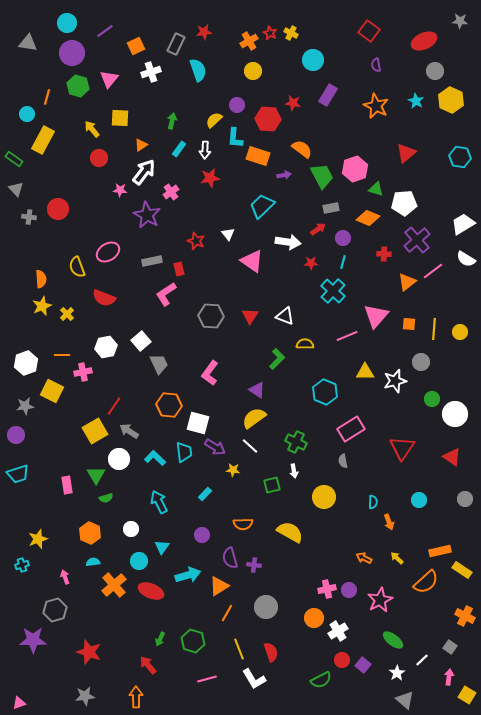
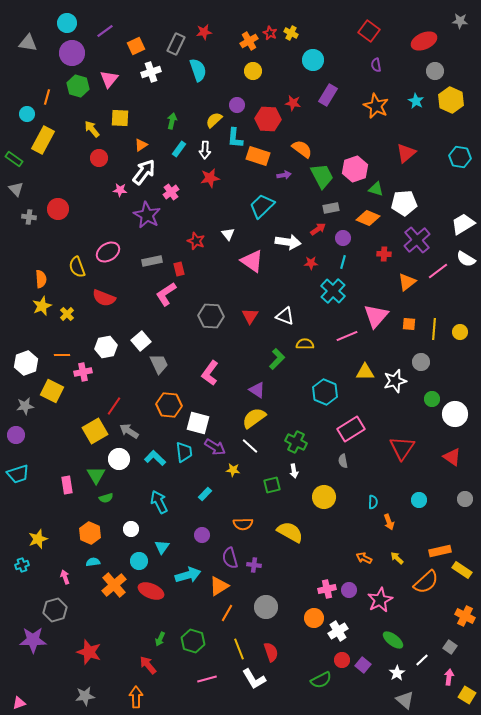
pink line at (433, 271): moved 5 px right
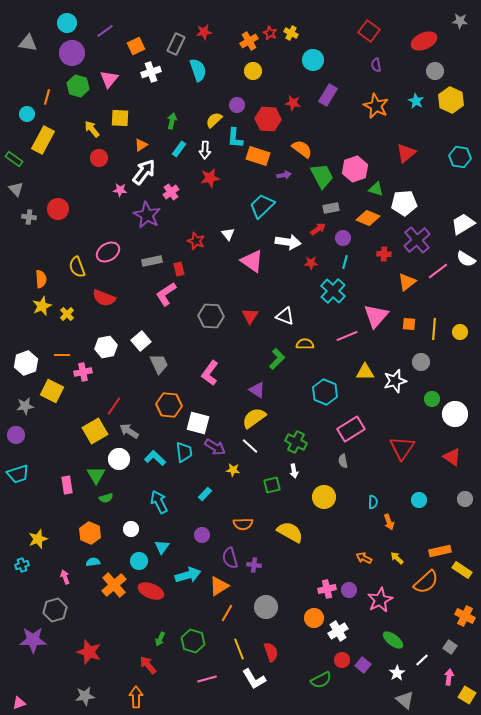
cyan line at (343, 262): moved 2 px right
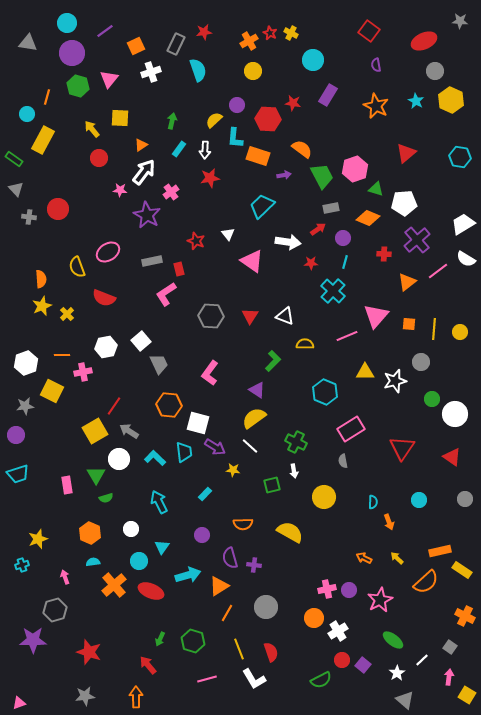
green L-shape at (277, 359): moved 4 px left, 2 px down
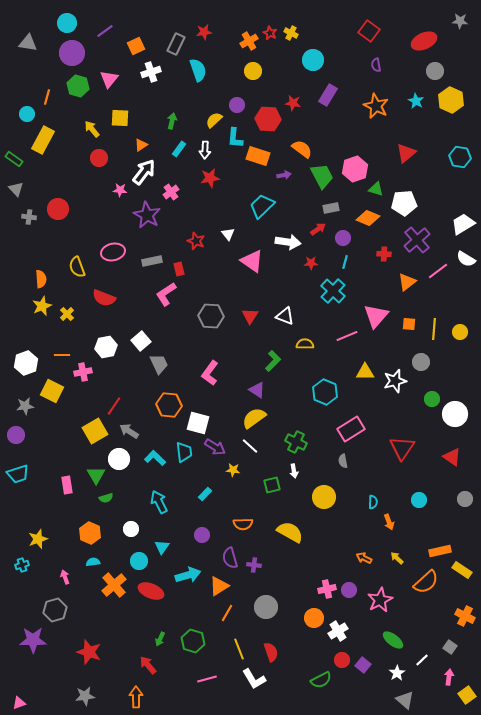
pink ellipse at (108, 252): moved 5 px right; rotated 20 degrees clockwise
yellow square at (467, 695): rotated 24 degrees clockwise
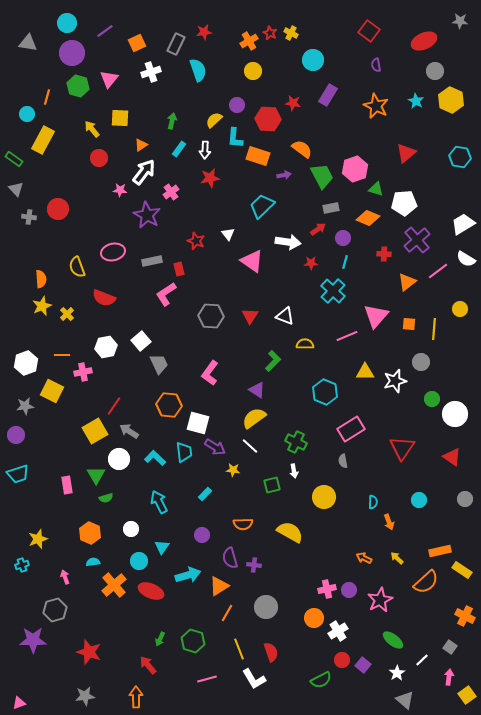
orange square at (136, 46): moved 1 px right, 3 px up
yellow circle at (460, 332): moved 23 px up
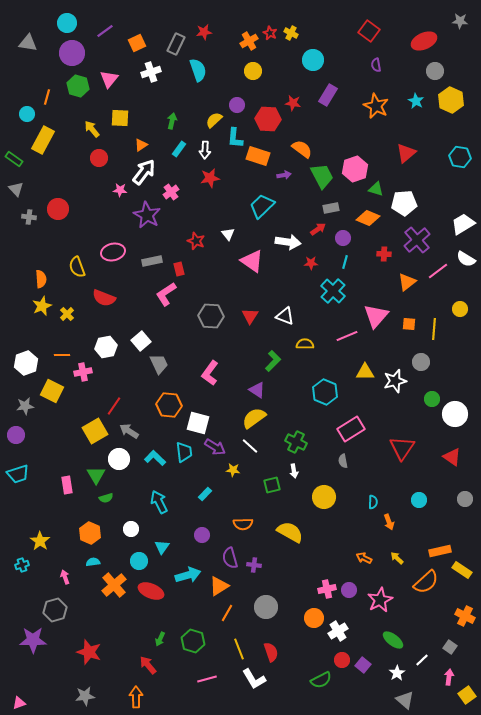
yellow star at (38, 539): moved 2 px right, 2 px down; rotated 18 degrees counterclockwise
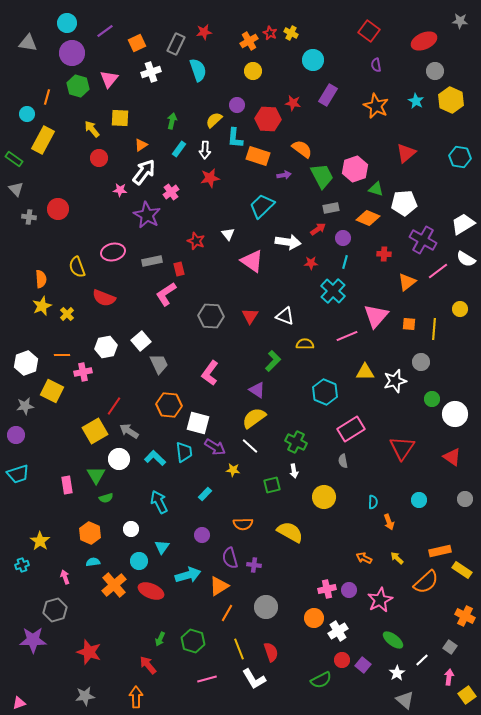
purple cross at (417, 240): moved 6 px right; rotated 20 degrees counterclockwise
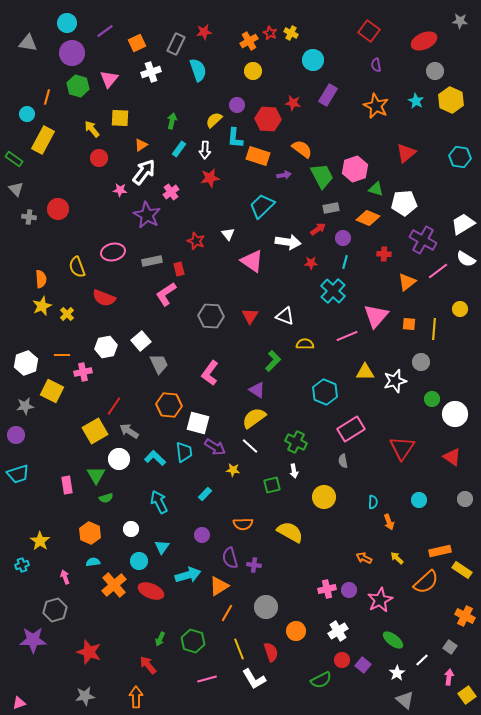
orange circle at (314, 618): moved 18 px left, 13 px down
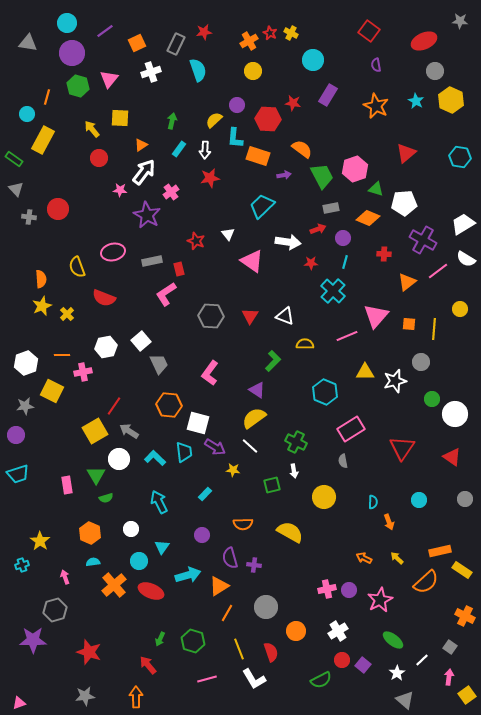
red arrow at (318, 229): rotated 14 degrees clockwise
